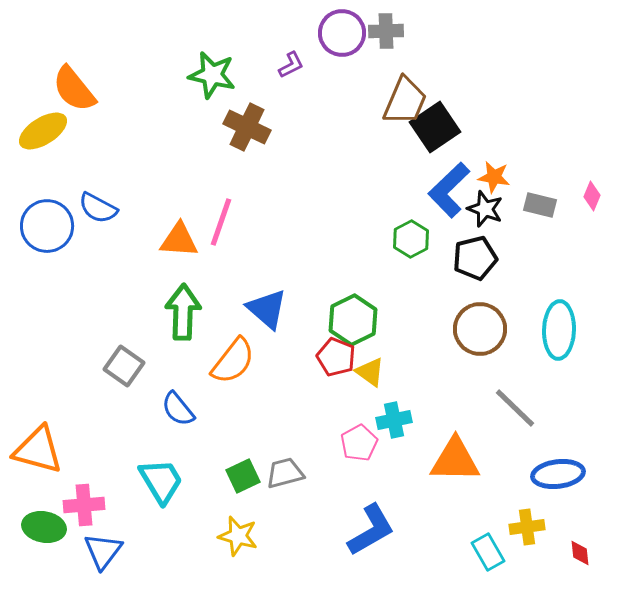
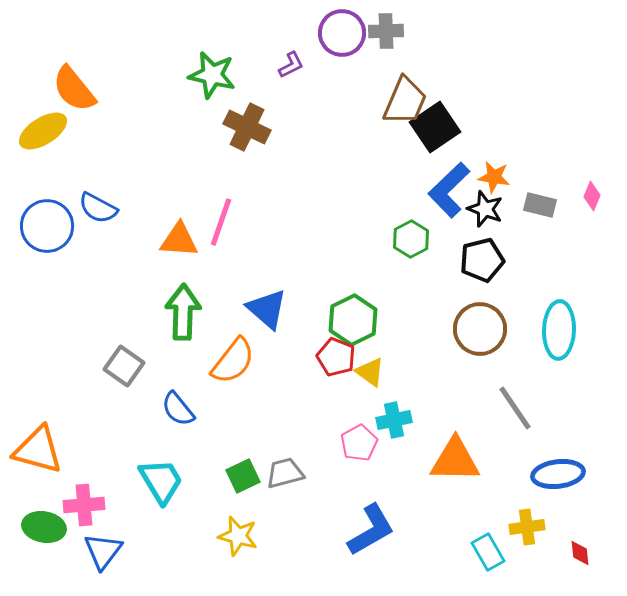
black pentagon at (475, 258): moved 7 px right, 2 px down
gray line at (515, 408): rotated 12 degrees clockwise
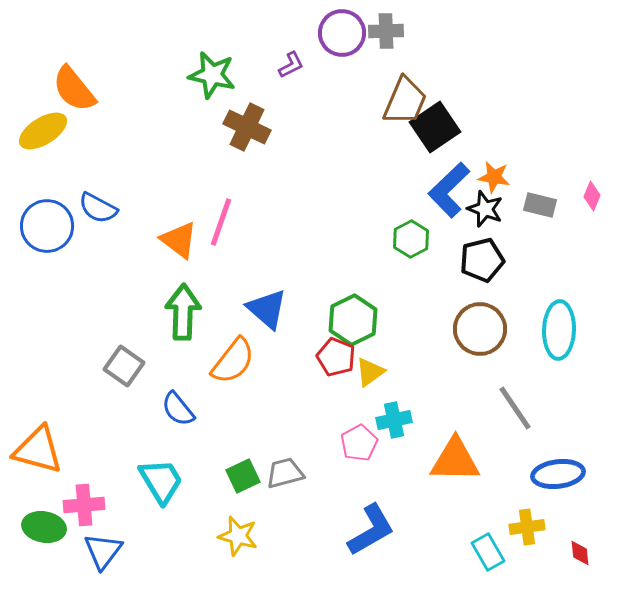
orange triangle at (179, 240): rotated 33 degrees clockwise
yellow triangle at (370, 372): rotated 48 degrees clockwise
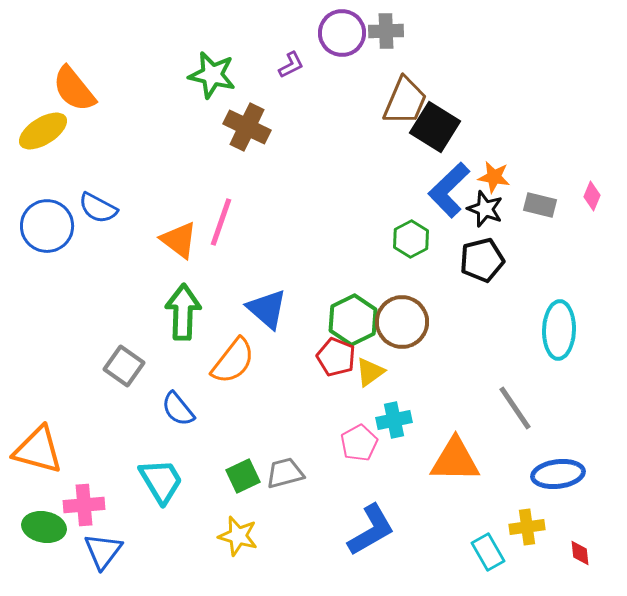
black square at (435, 127): rotated 24 degrees counterclockwise
brown circle at (480, 329): moved 78 px left, 7 px up
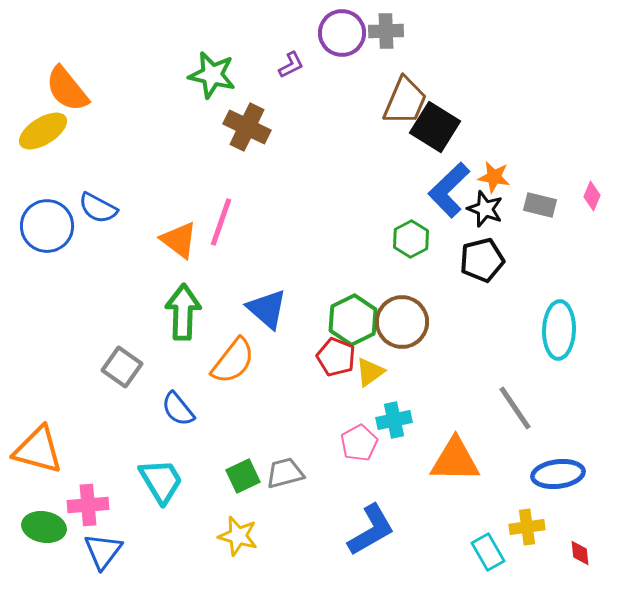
orange semicircle at (74, 89): moved 7 px left
gray square at (124, 366): moved 2 px left, 1 px down
pink cross at (84, 505): moved 4 px right
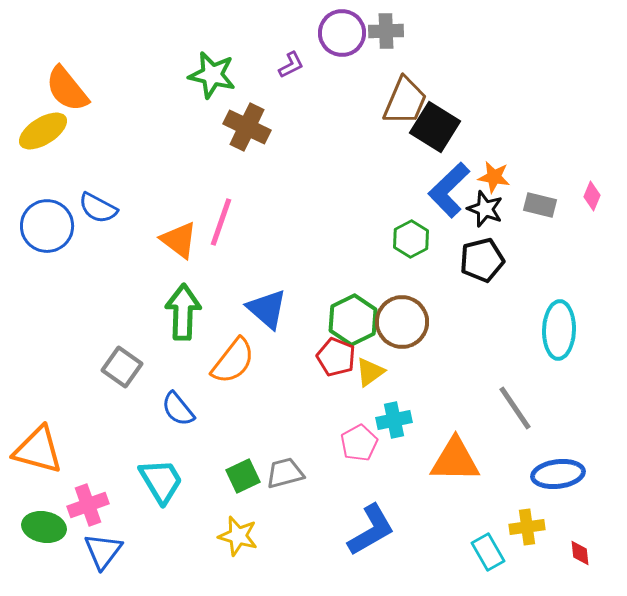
pink cross at (88, 505): rotated 15 degrees counterclockwise
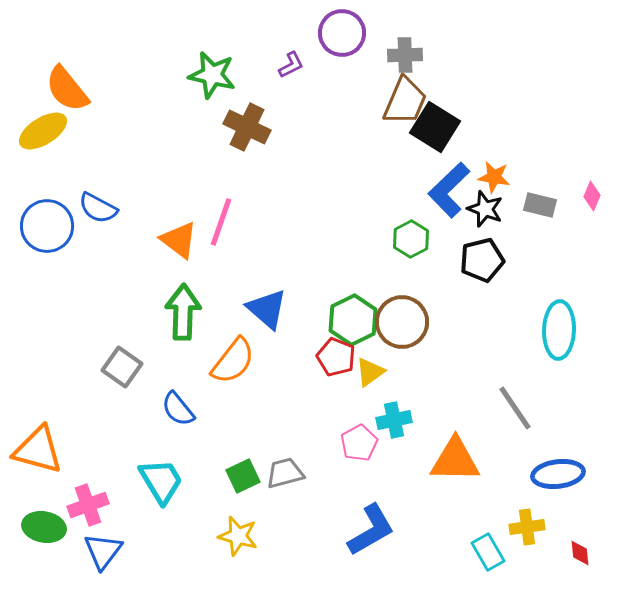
gray cross at (386, 31): moved 19 px right, 24 px down
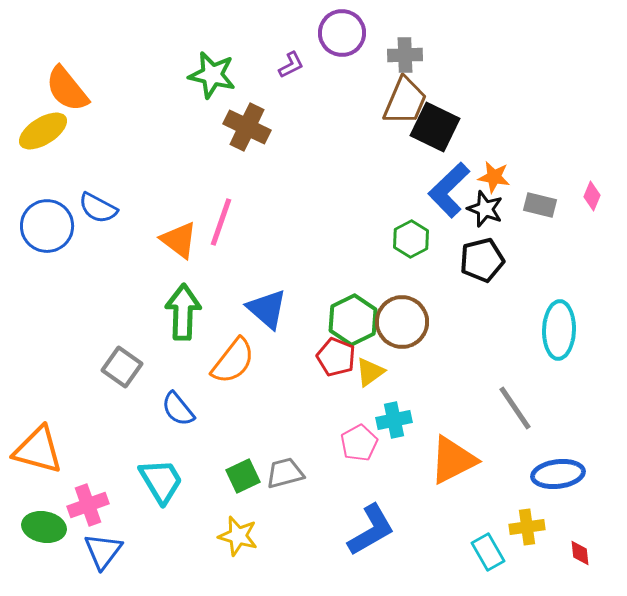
black square at (435, 127): rotated 6 degrees counterclockwise
orange triangle at (455, 460): moved 2 px left; rotated 28 degrees counterclockwise
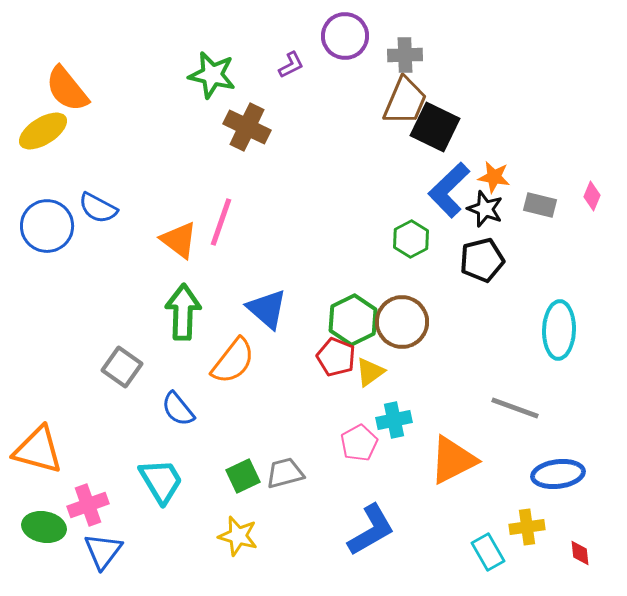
purple circle at (342, 33): moved 3 px right, 3 px down
gray line at (515, 408): rotated 36 degrees counterclockwise
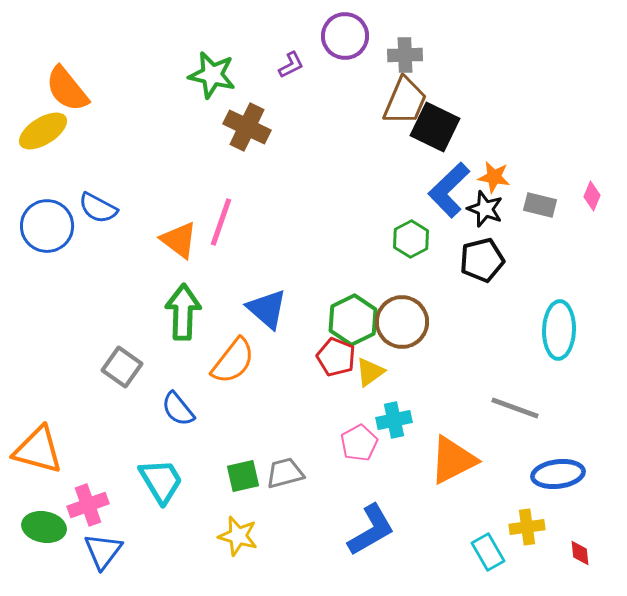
green square at (243, 476): rotated 12 degrees clockwise
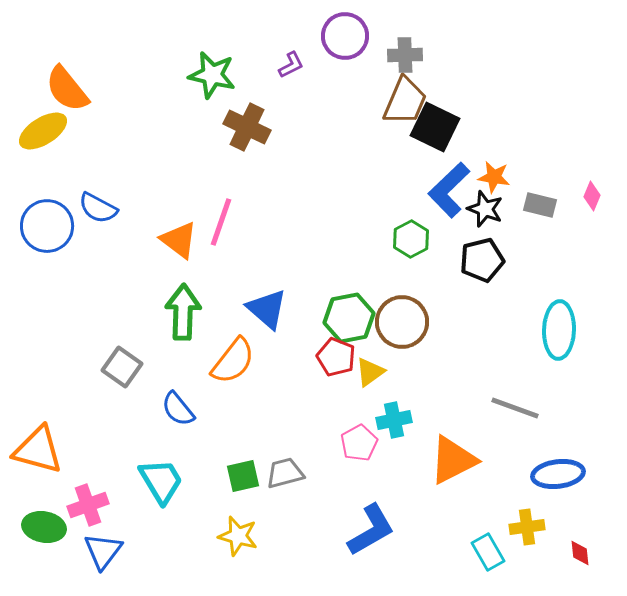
green hexagon at (353, 320): moved 4 px left, 2 px up; rotated 15 degrees clockwise
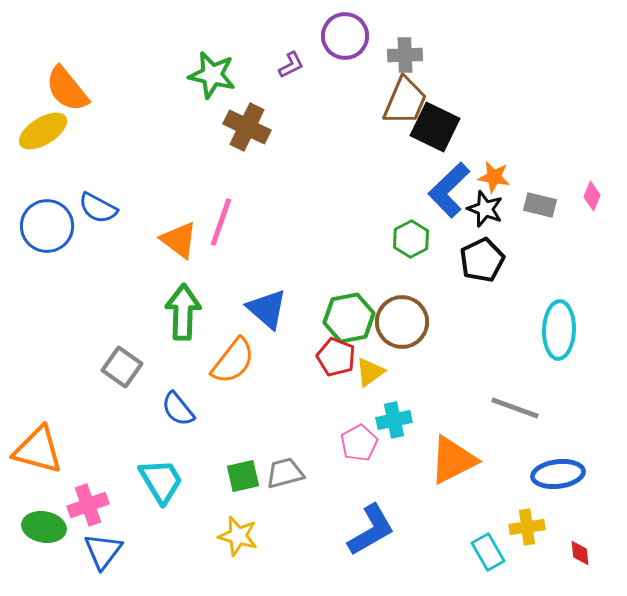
black pentagon at (482, 260): rotated 12 degrees counterclockwise
